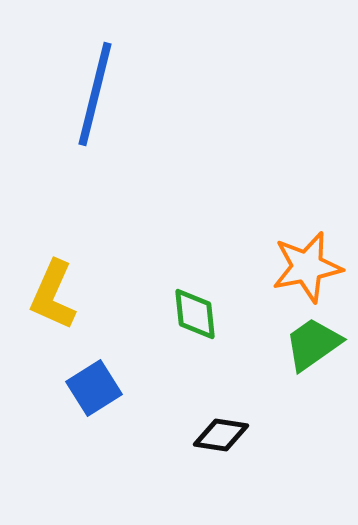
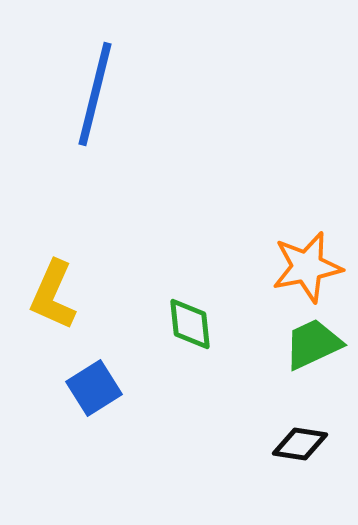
green diamond: moved 5 px left, 10 px down
green trapezoid: rotated 10 degrees clockwise
black diamond: moved 79 px right, 9 px down
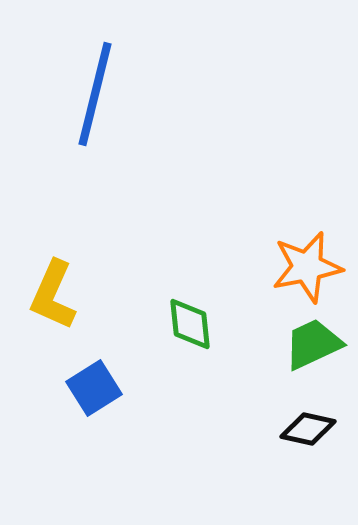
black diamond: moved 8 px right, 15 px up; rotated 4 degrees clockwise
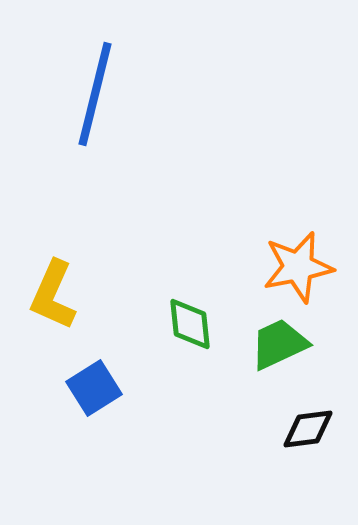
orange star: moved 9 px left
green trapezoid: moved 34 px left
black diamond: rotated 20 degrees counterclockwise
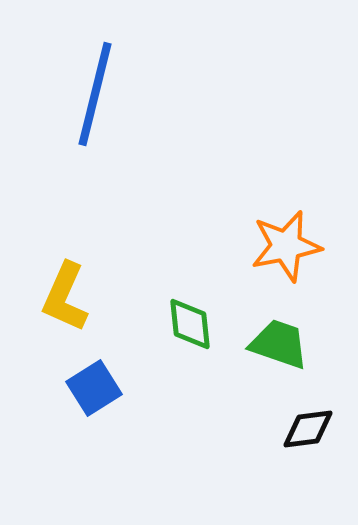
orange star: moved 12 px left, 21 px up
yellow L-shape: moved 12 px right, 2 px down
green trapezoid: rotated 44 degrees clockwise
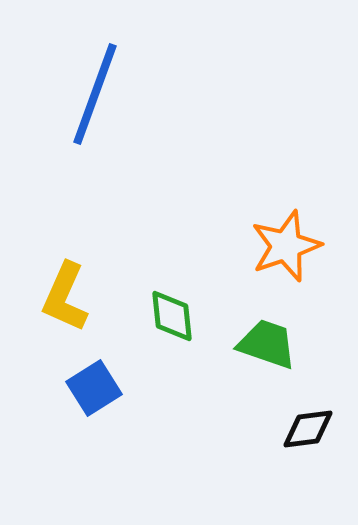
blue line: rotated 6 degrees clockwise
orange star: rotated 8 degrees counterclockwise
green diamond: moved 18 px left, 8 px up
green trapezoid: moved 12 px left
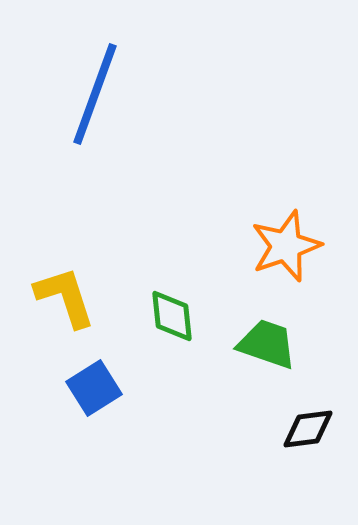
yellow L-shape: rotated 138 degrees clockwise
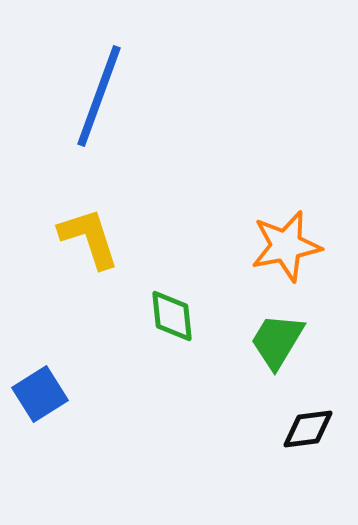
blue line: moved 4 px right, 2 px down
orange star: rotated 8 degrees clockwise
yellow L-shape: moved 24 px right, 59 px up
green trapezoid: moved 10 px right, 3 px up; rotated 78 degrees counterclockwise
blue square: moved 54 px left, 6 px down
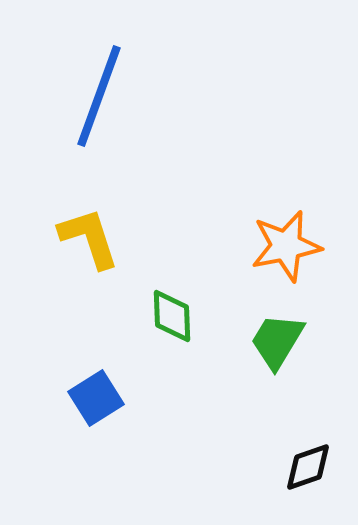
green diamond: rotated 4 degrees clockwise
blue square: moved 56 px right, 4 px down
black diamond: moved 38 px down; rotated 12 degrees counterclockwise
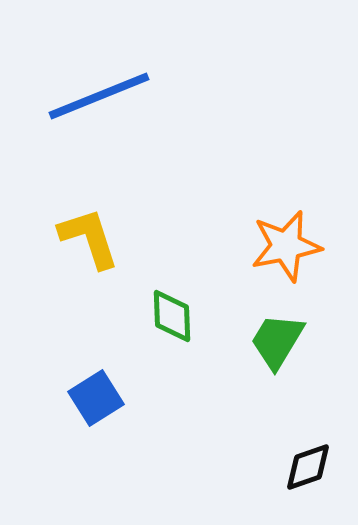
blue line: rotated 48 degrees clockwise
